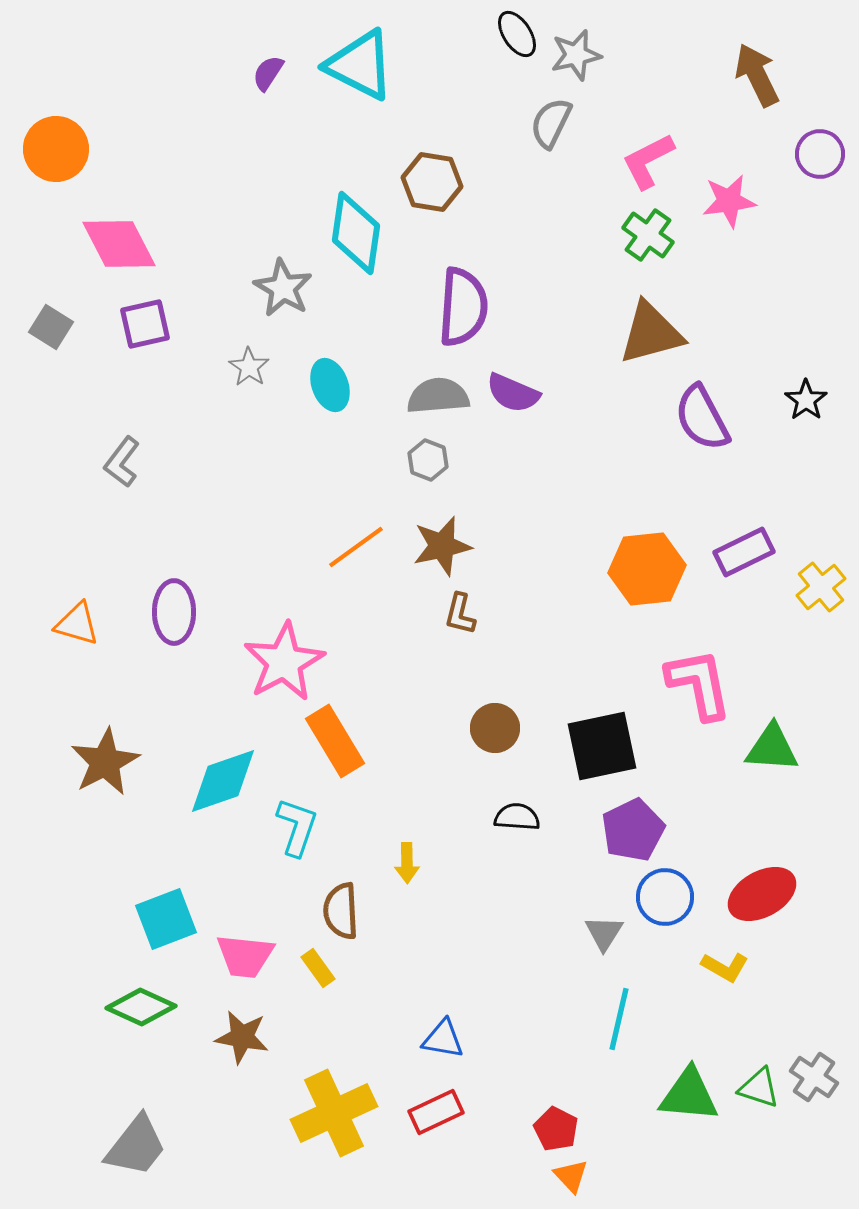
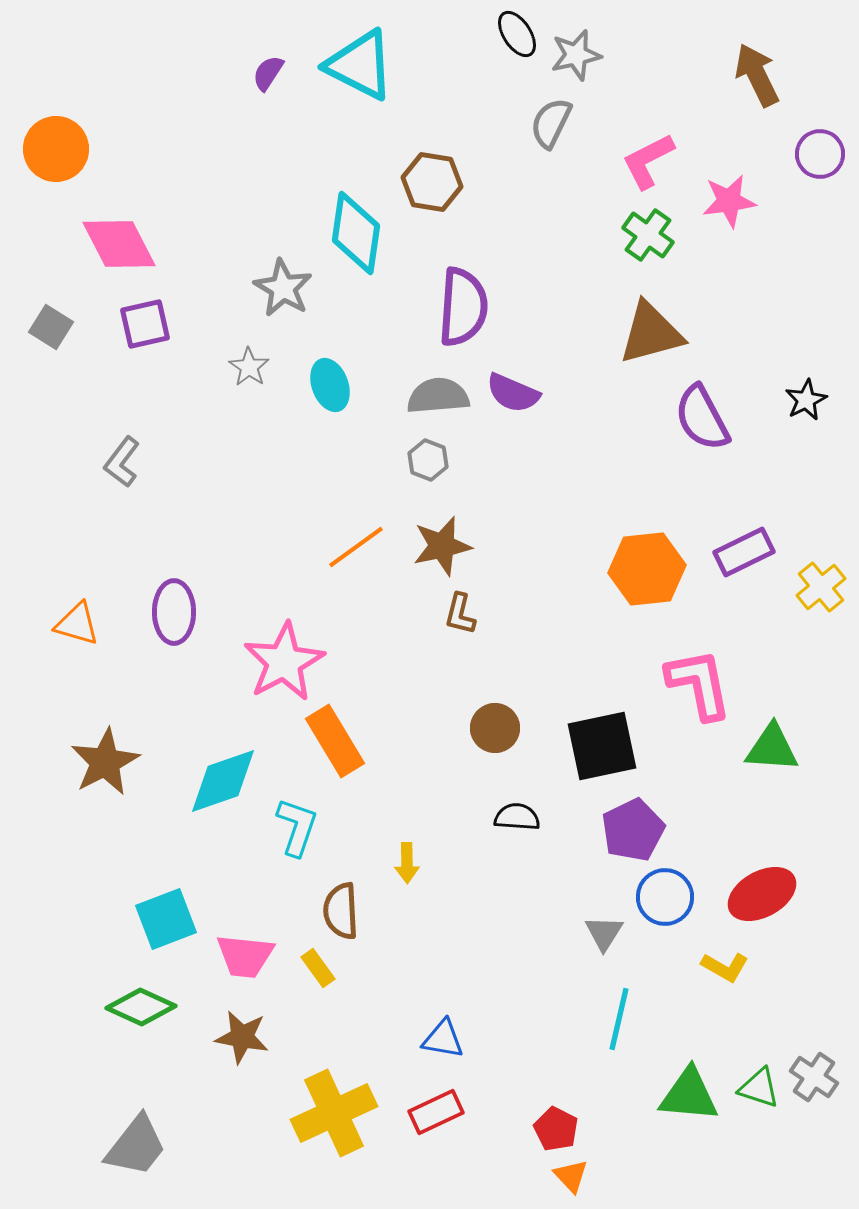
black star at (806, 400): rotated 9 degrees clockwise
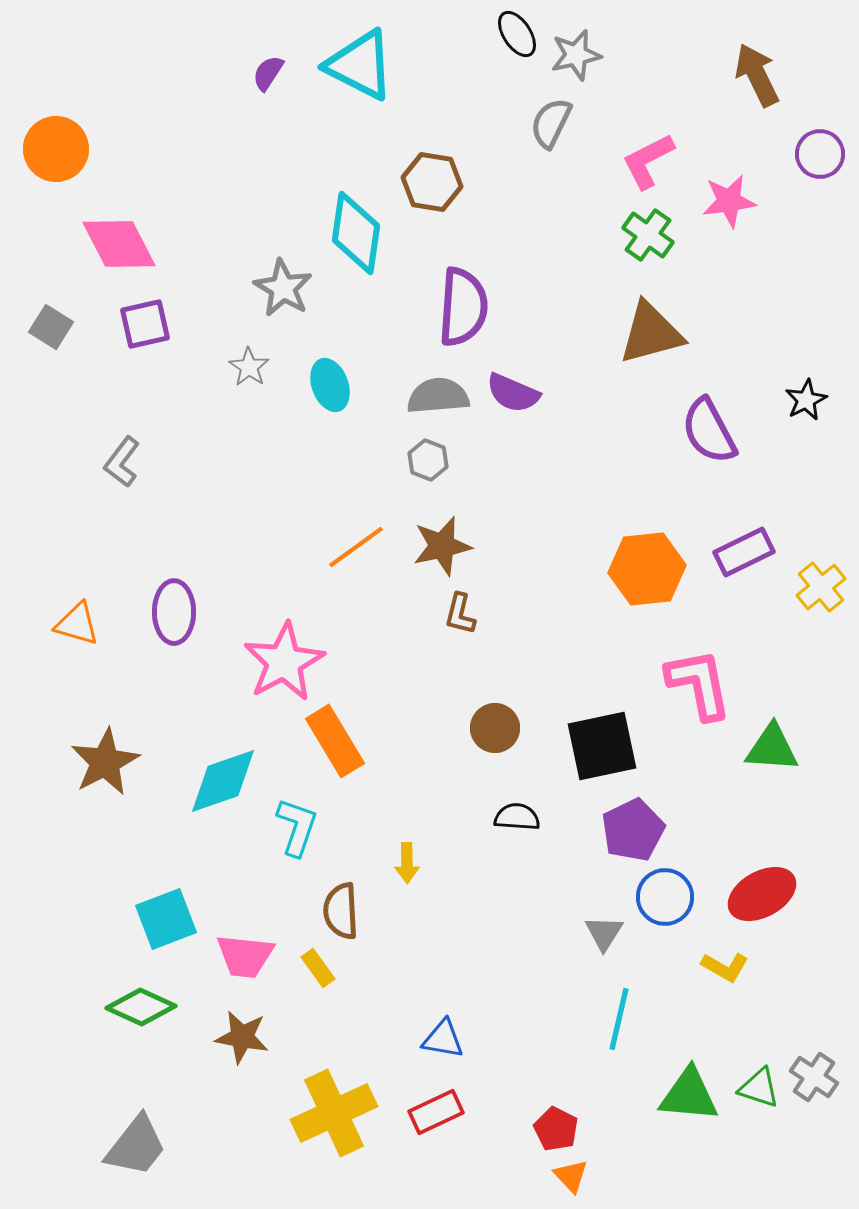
purple semicircle at (702, 418): moved 7 px right, 13 px down
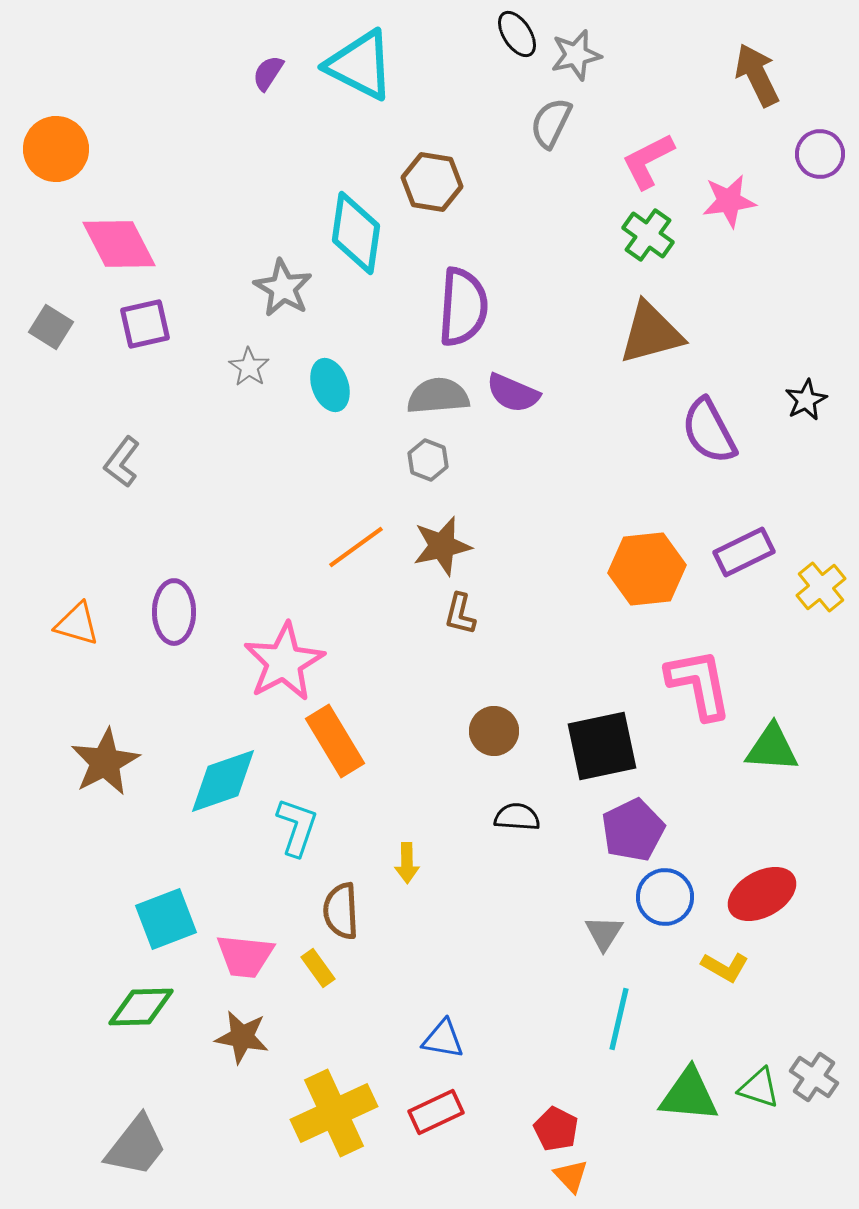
brown circle at (495, 728): moved 1 px left, 3 px down
green diamond at (141, 1007): rotated 26 degrees counterclockwise
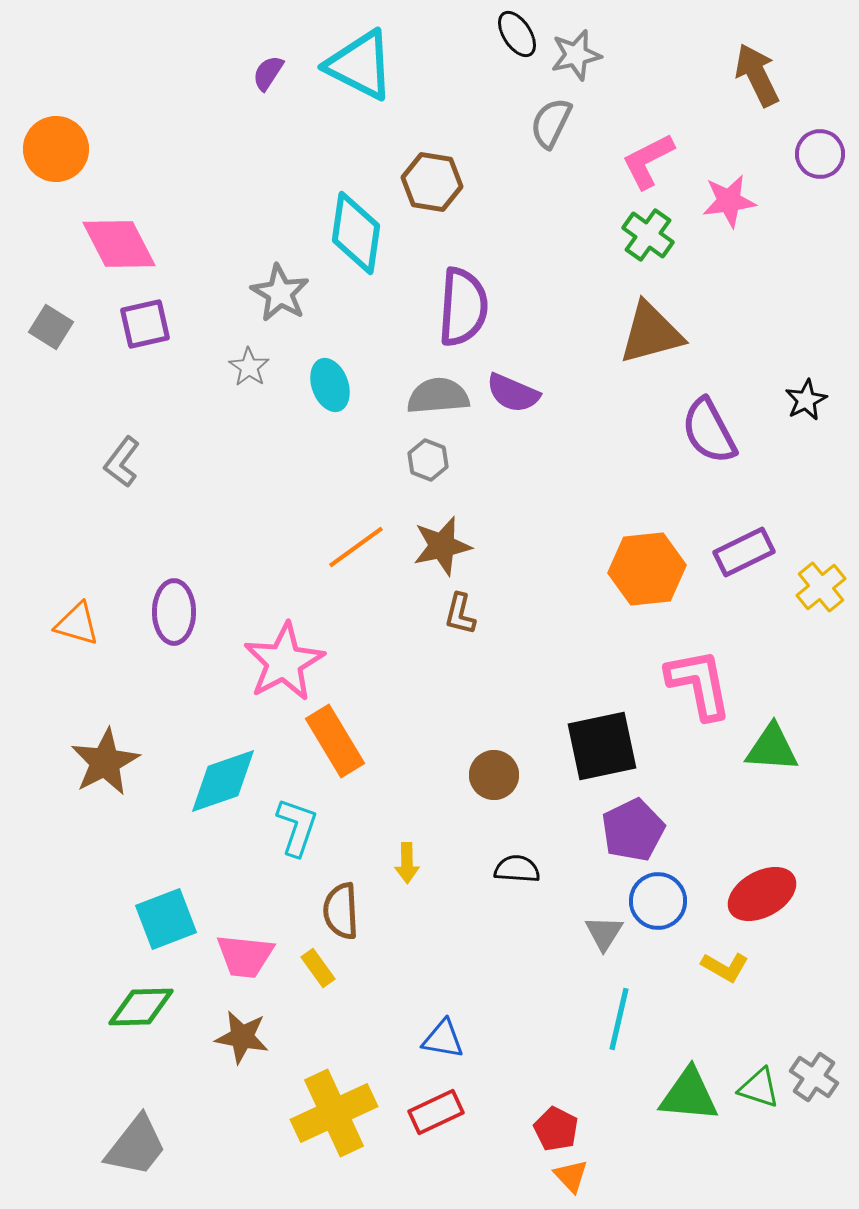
gray star at (283, 288): moved 3 px left, 5 px down
brown circle at (494, 731): moved 44 px down
black semicircle at (517, 817): moved 52 px down
blue circle at (665, 897): moved 7 px left, 4 px down
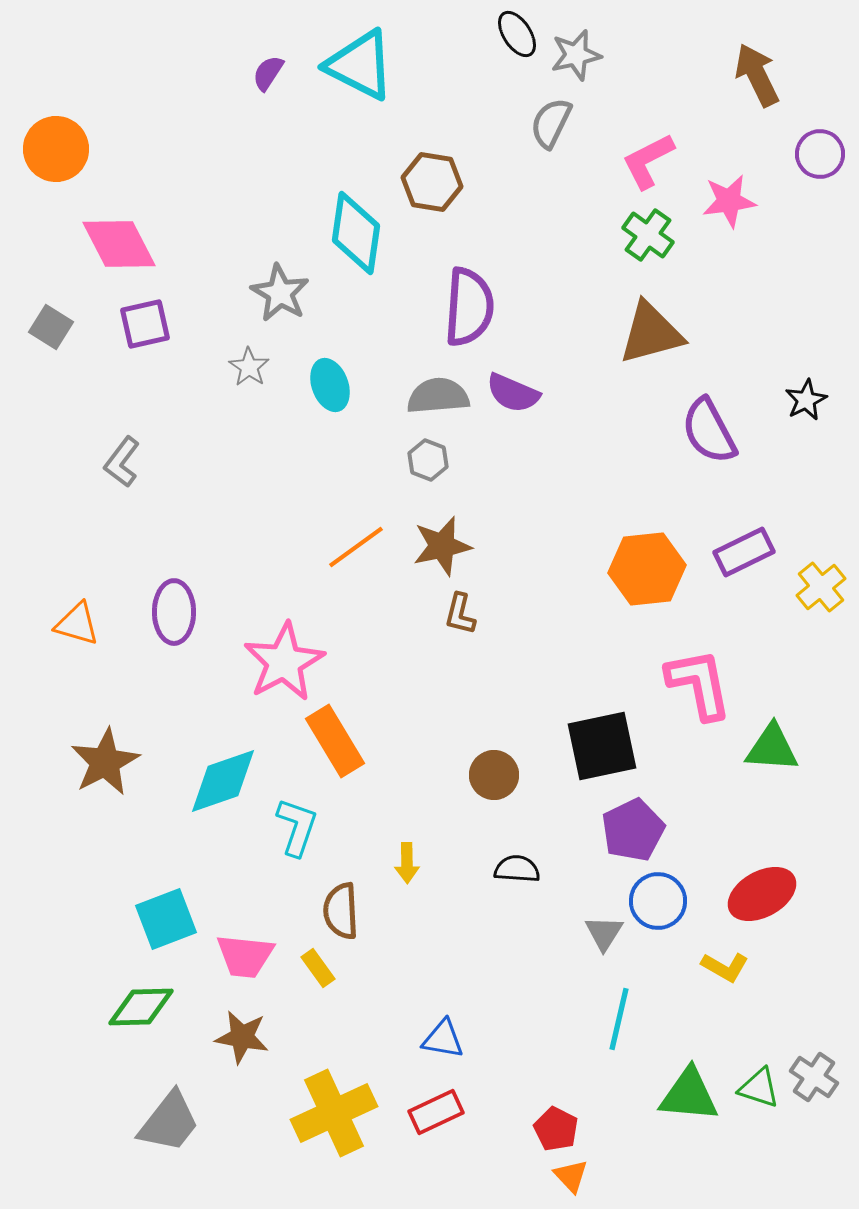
purple semicircle at (463, 307): moved 6 px right
gray trapezoid at (136, 1146): moved 33 px right, 24 px up
